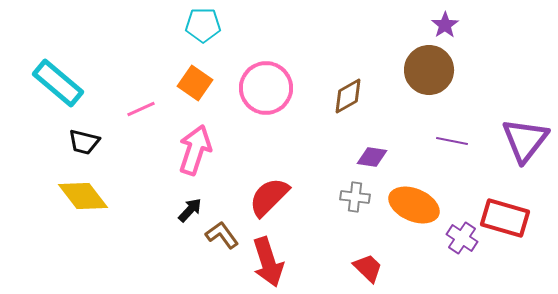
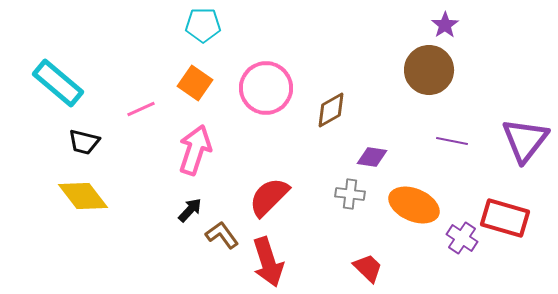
brown diamond: moved 17 px left, 14 px down
gray cross: moved 5 px left, 3 px up
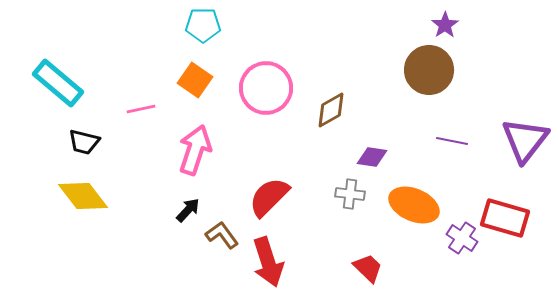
orange square: moved 3 px up
pink line: rotated 12 degrees clockwise
black arrow: moved 2 px left
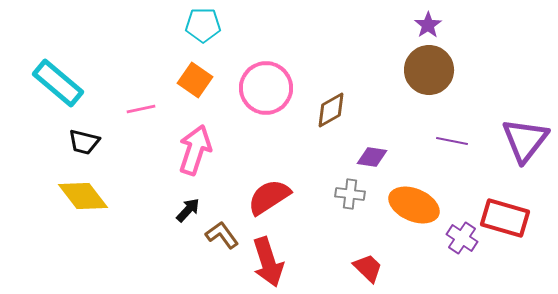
purple star: moved 17 px left
red semicircle: rotated 12 degrees clockwise
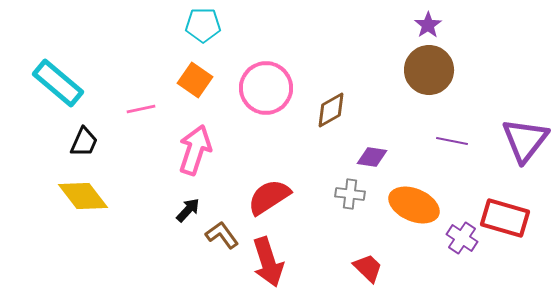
black trapezoid: rotated 80 degrees counterclockwise
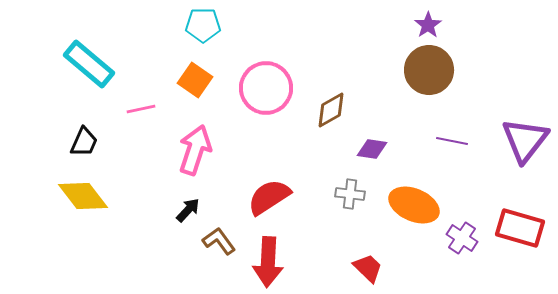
cyan rectangle: moved 31 px right, 19 px up
purple diamond: moved 8 px up
red rectangle: moved 15 px right, 10 px down
brown L-shape: moved 3 px left, 6 px down
red arrow: rotated 21 degrees clockwise
